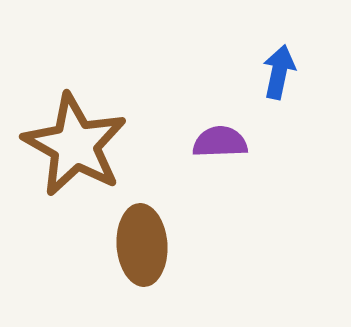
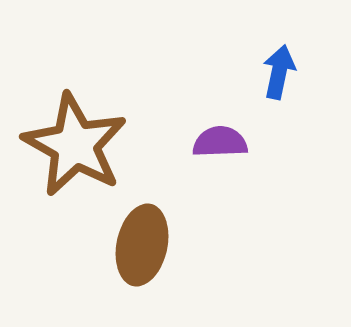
brown ellipse: rotated 16 degrees clockwise
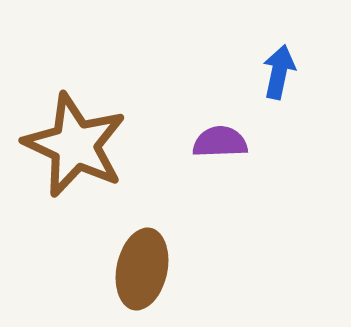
brown star: rotated 4 degrees counterclockwise
brown ellipse: moved 24 px down
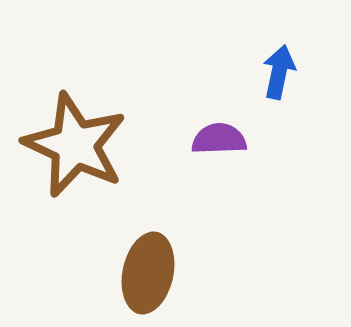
purple semicircle: moved 1 px left, 3 px up
brown ellipse: moved 6 px right, 4 px down
